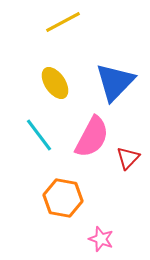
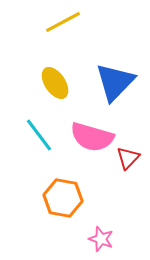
pink semicircle: rotated 78 degrees clockwise
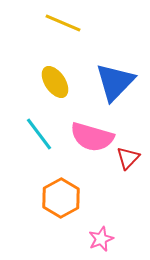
yellow line: moved 1 px down; rotated 51 degrees clockwise
yellow ellipse: moved 1 px up
cyan line: moved 1 px up
orange hexagon: moved 2 px left; rotated 21 degrees clockwise
pink star: rotated 30 degrees clockwise
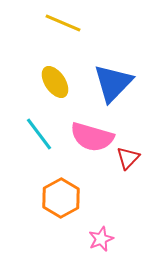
blue triangle: moved 2 px left, 1 px down
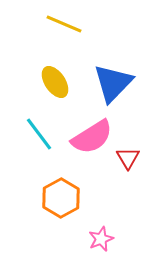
yellow line: moved 1 px right, 1 px down
pink semicircle: rotated 48 degrees counterclockwise
red triangle: rotated 15 degrees counterclockwise
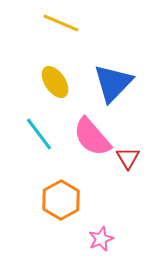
yellow line: moved 3 px left, 1 px up
pink semicircle: rotated 81 degrees clockwise
orange hexagon: moved 2 px down
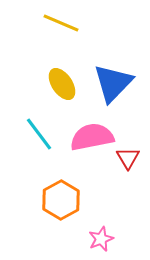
yellow ellipse: moved 7 px right, 2 px down
pink semicircle: rotated 120 degrees clockwise
